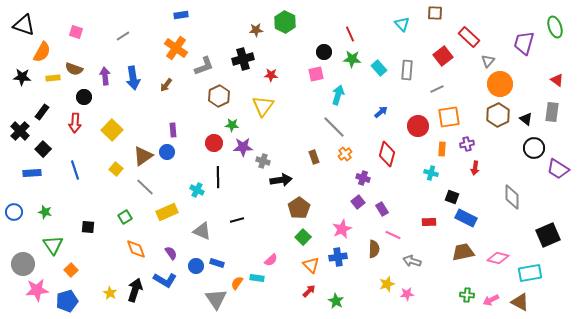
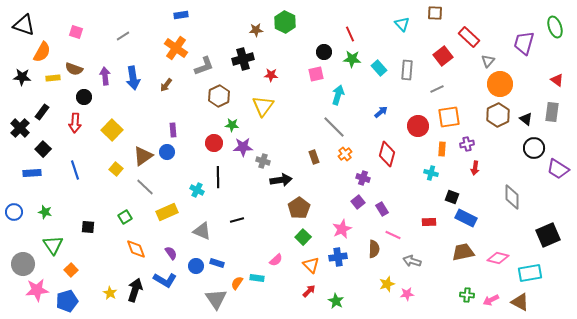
black cross at (20, 131): moved 3 px up
pink semicircle at (271, 260): moved 5 px right
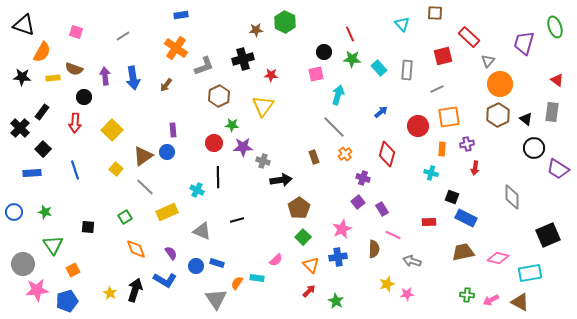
red square at (443, 56): rotated 24 degrees clockwise
orange square at (71, 270): moved 2 px right; rotated 16 degrees clockwise
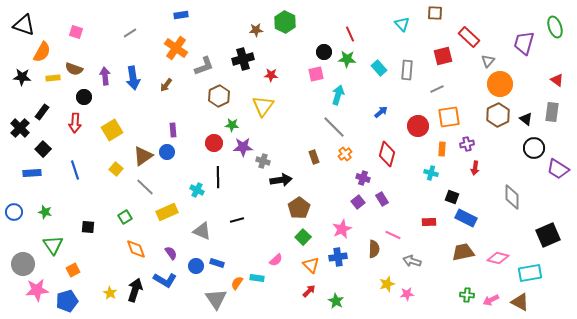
gray line at (123, 36): moved 7 px right, 3 px up
green star at (352, 59): moved 5 px left
yellow square at (112, 130): rotated 15 degrees clockwise
purple rectangle at (382, 209): moved 10 px up
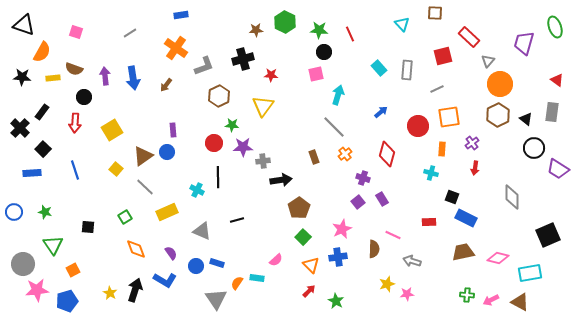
green star at (347, 59): moved 28 px left, 29 px up
purple cross at (467, 144): moved 5 px right, 1 px up; rotated 24 degrees counterclockwise
gray cross at (263, 161): rotated 24 degrees counterclockwise
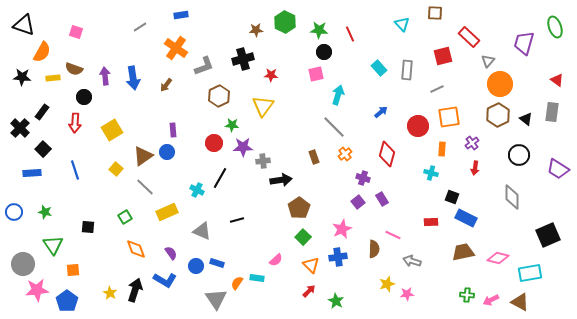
gray line at (130, 33): moved 10 px right, 6 px up
black circle at (534, 148): moved 15 px left, 7 px down
black line at (218, 177): moved 2 px right, 1 px down; rotated 30 degrees clockwise
red rectangle at (429, 222): moved 2 px right
orange square at (73, 270): rotated 24 degrees clockwise
blue pentagon at (67, 301): rotated 20 degrees counterclockwise
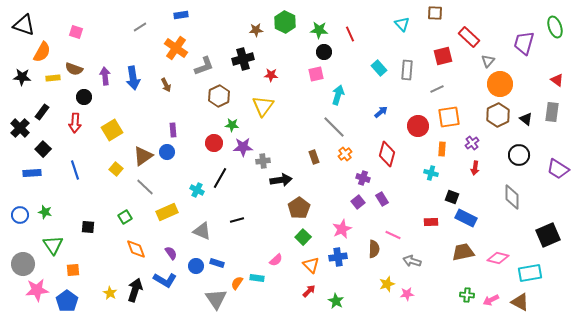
brown arrow at (166, 85): rotated 64 degrees counterclockwise
blue circle at (14, 212): moved 6 px right, 3 px down
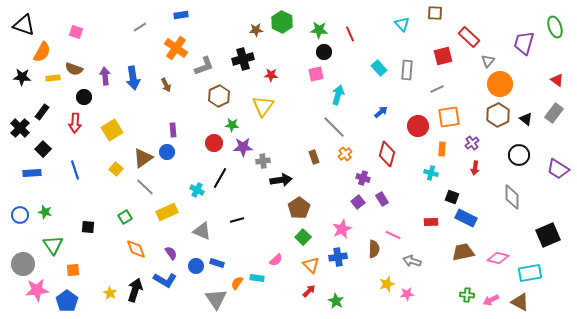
green hexagon at (285, 22): moved 3 px left
gray rectangle at (552, 112): moved 2 px right, 1 px down; rotated 30 degrees clockwise
brown triangle at (143, 156): moved 2 px down
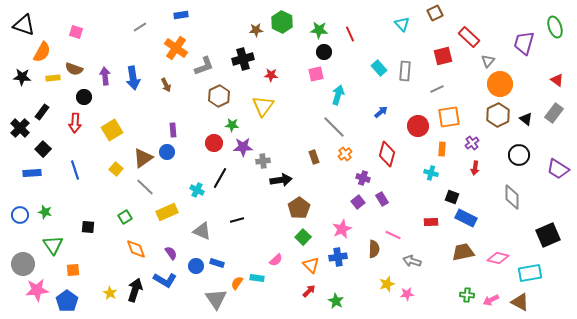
brown square at (435, 13): rotated 28 degrees counterclockwise
gray rectangle at (407, 70): moved 2 px left, 1 px down
